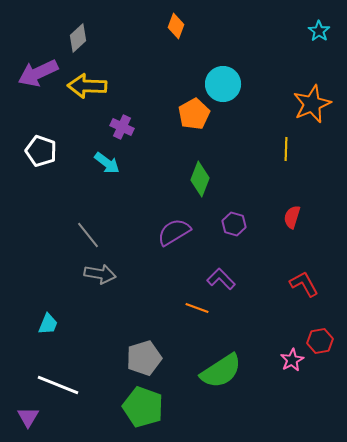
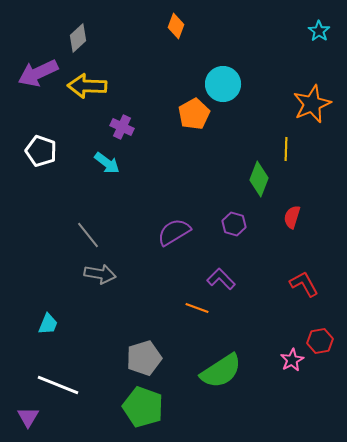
green diamond: moved 59 px right
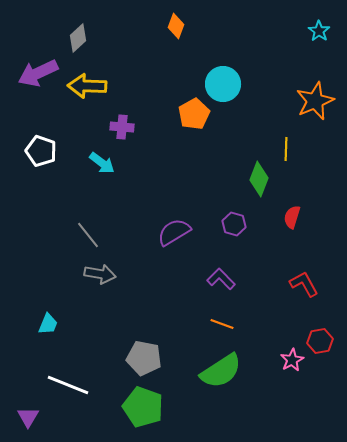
orange star: moved 3 px right, 3 px up
purple cross: rotated 20 degrees counterclockwise
cyan arrow: moved 5 px left
orange line: moved 25 px right, 16 px down
gray pentagon: rotated 28 degrees clockwise
white line: moved 10 px right
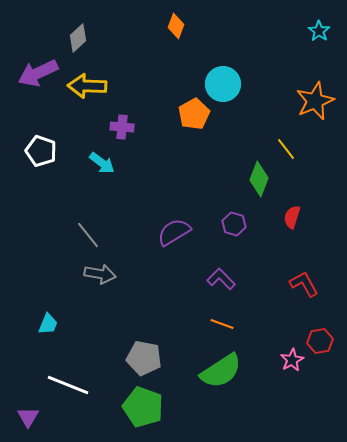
yellow line: rotated 40 degrees counterclockwise
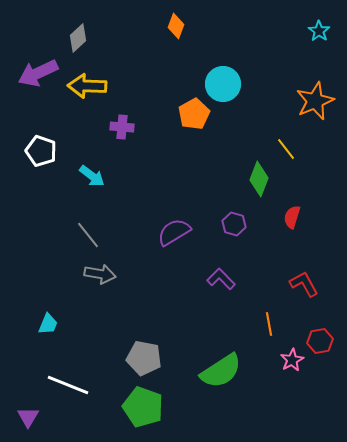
cyan arrow: moved 10 px left, 13 px down
orange line: moved 47 px right; rotated 60 degrees clockwise
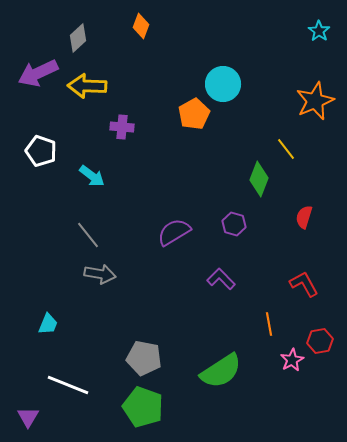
orange diamond: moved 35 px left
red semicircle: moved 12 px right
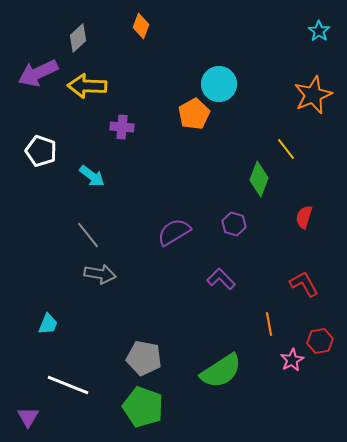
cyan circle: moved 4 px left
orange star: moved 2 px left, 6 px up
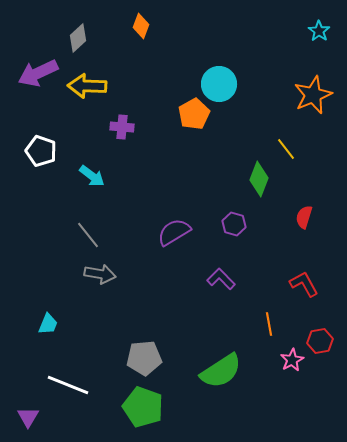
gray pentagon: rotated 16 degrees counterclockwise
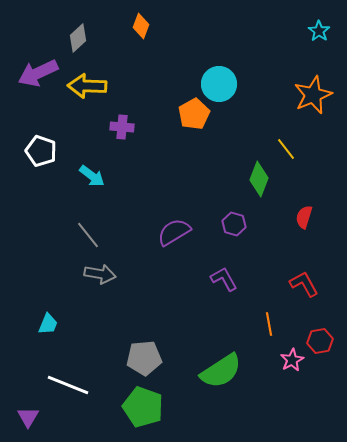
purple L-shape: moved 3 px right; rotated 16 degrees clockwise
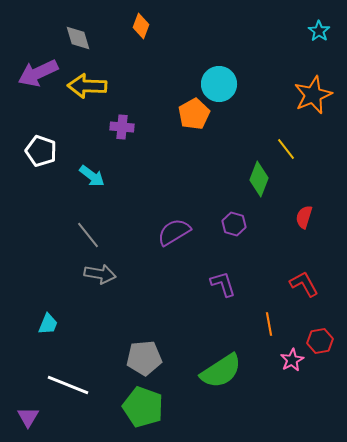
gray diamond: rotated 64 degrees counterclockwise
purple L-shape: moved 1 px left, 5 px down; rotated 12 degrees clockwise
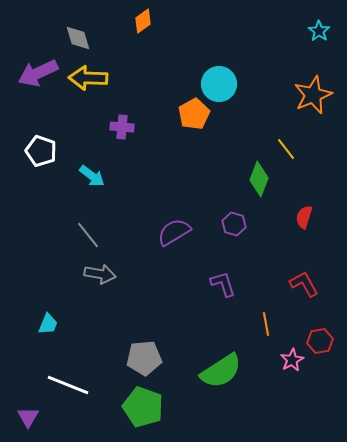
orange diamond: moved 2 px right, 5 px up; rotated 35 degrees clockwise
yellow arrow: moved 1 px right, 8 px up
orange line: moved 3 px left
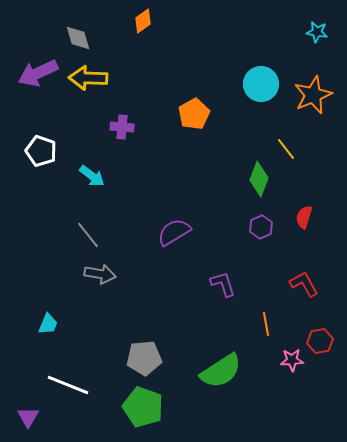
cyan star: moved 2 px left, 1 px down; rotated 25 degrees counterclockwise
cyan circle: moved 42 px right
purple hexagon: moved 27 px right, 3 px down; rotated 20 degrees clockwise
pink star: rotated 25 degrees clockwise
